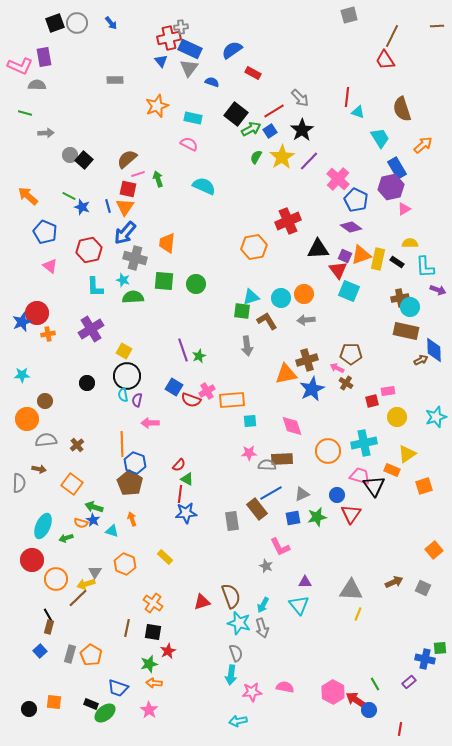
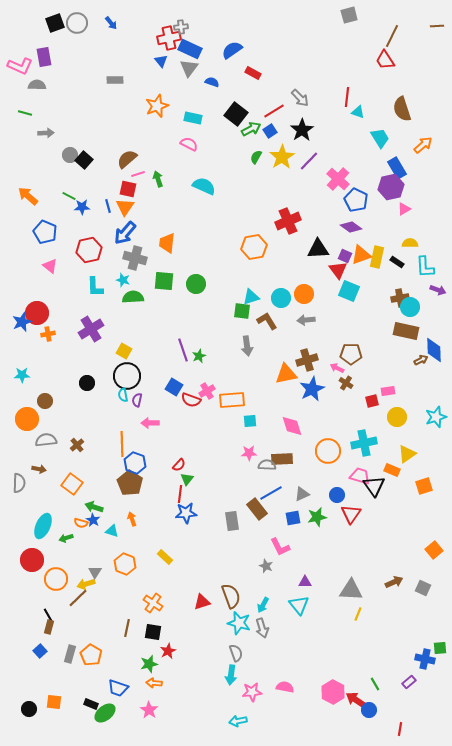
blue star at (82, 207): rotated 21 degrees counterclockwise
yellow rectangle at (378, 259): moved 1 px left, 2 px up
green triangle at (187, 479): rotated 40 degrees clockwise
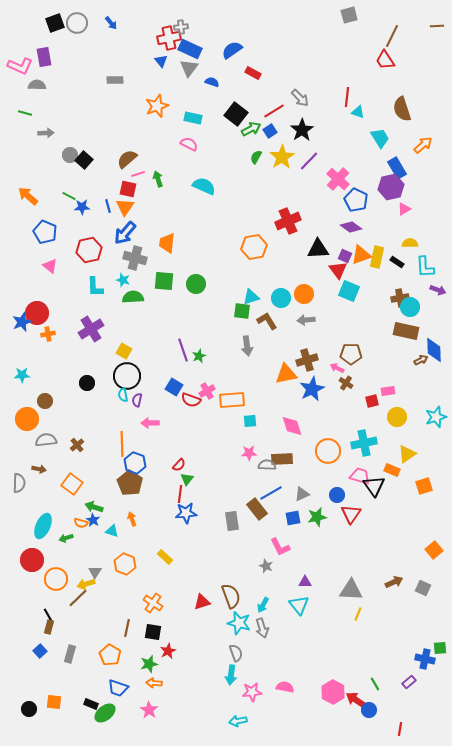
orange pentagon at (91, 655): moved 19 px right
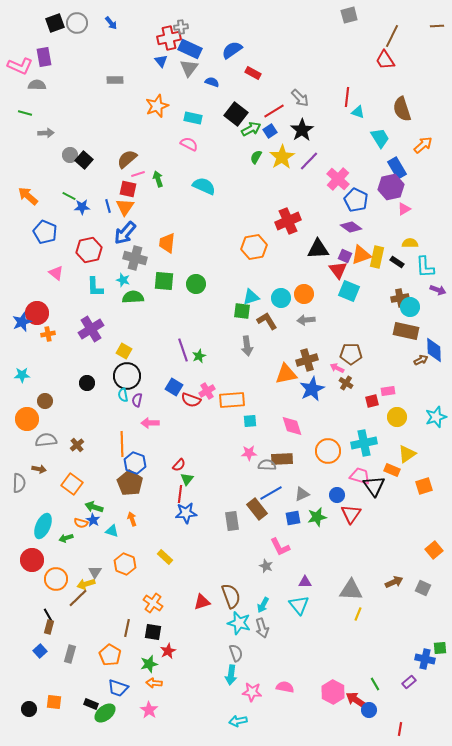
pink triangle at (50, 266): moved 6 px right, 7 px down
pink star at (252, 692): rotated 12 degrees clockwise
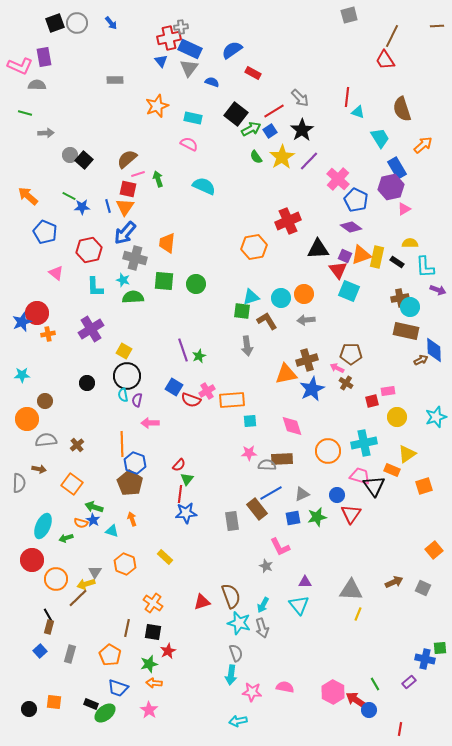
green semicircle at (256, 157): rotated 64 degrees counterclockwise
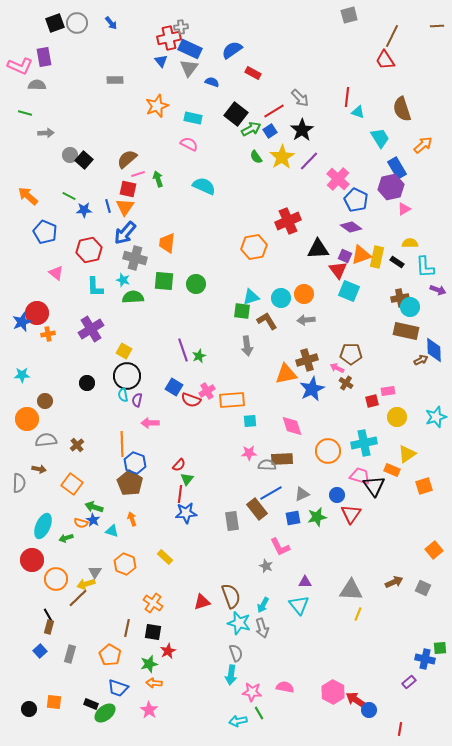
blue star at (82, 207): moved 2 px right, 3 px down
green line at (375, 684): moved 116 px left, 29 px down
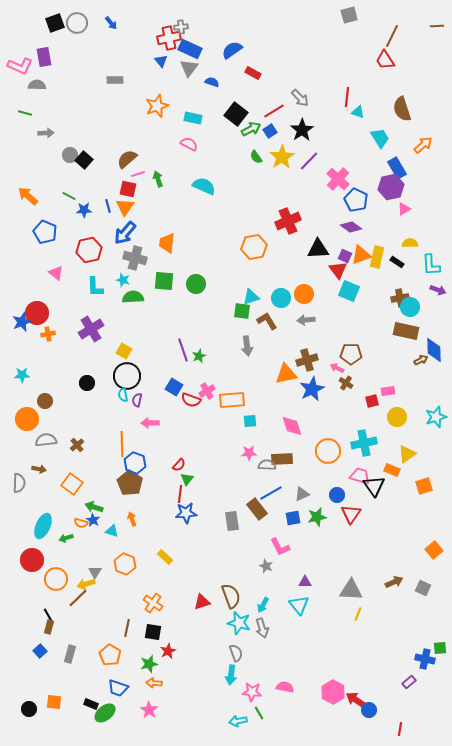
cyan L-shape at (425, 267): moved 6 px right, 2 px up
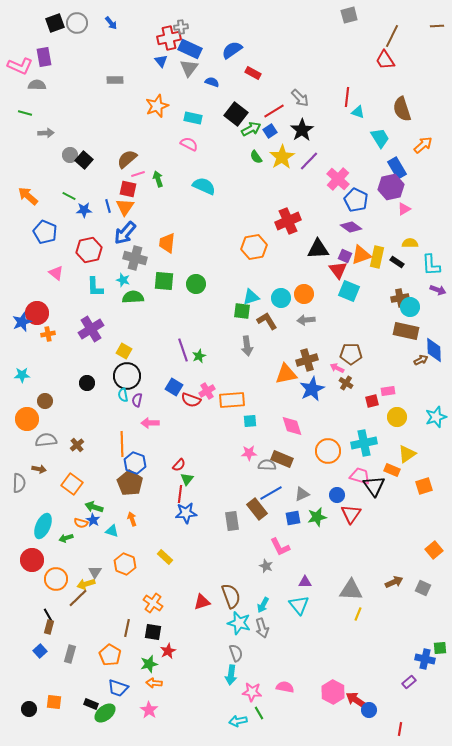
brown rectangle at (282, 459): rotated 25 degrees clockwise
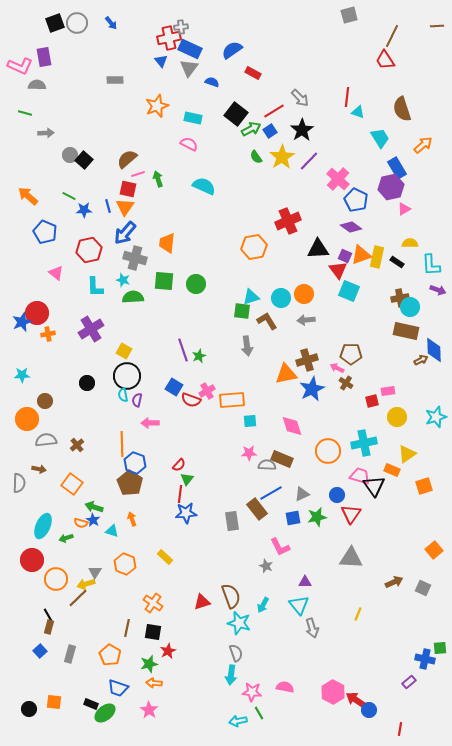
gray triangle at (351, 590): moved 32 px up
gray arrow at (262, 628): moved 50 px right
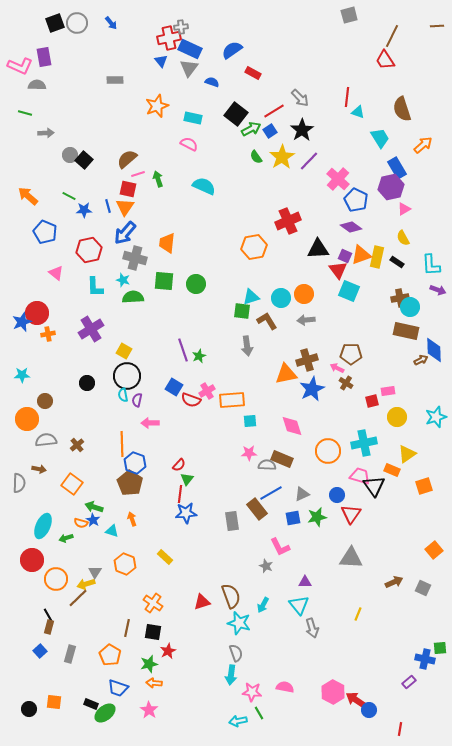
yellow semicircle at (410, 243): moved 7 px left, 5 px up; rotated 119 degrees counterclockwise
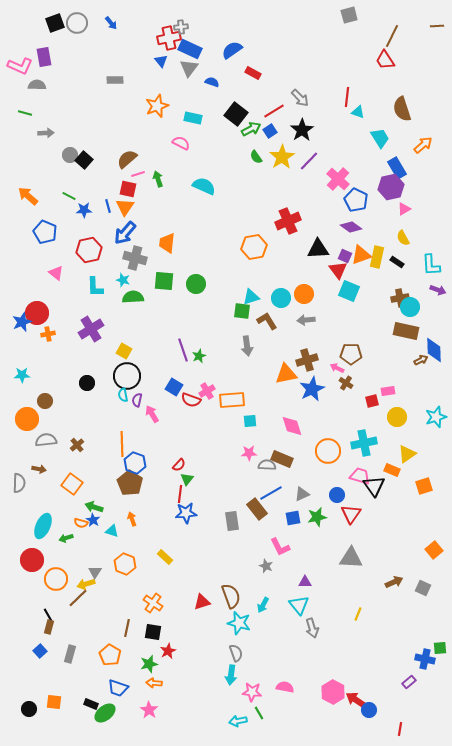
pink semicircle at (189, 144): moved 8 px left, 1 px up
pink arrow at (150, 423): moved 2 px right, 9 px up; rotated 60 degrees clockwise
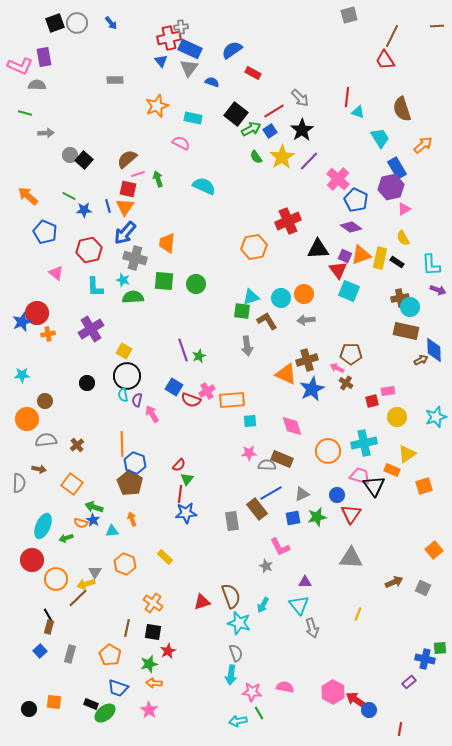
yellow rectangle at (377, 257): moved 3 px right, 1 px down
orange triangle at (286, 374): rotated 35 degrees clockwise
cyan triangle at (112, 531): rotated 24 degrees counterclockwise
